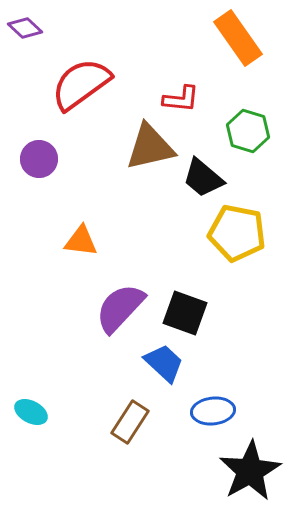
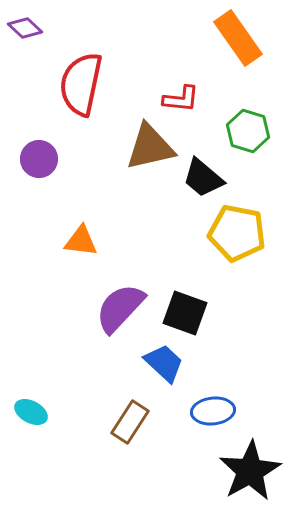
red semicircle: rotated 42 degrees counterclockwise
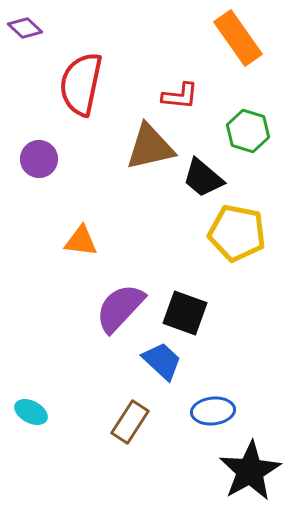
red L-shape: moved 1 px left, 3 px up
blue trapezoid: moved 2 px left, 2 px up
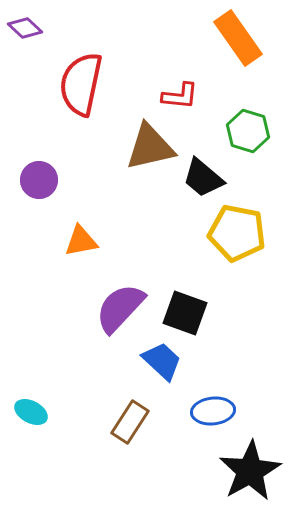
purple circle: moved 21 px down
orange triangle: rotated 18 degrees counterclockwise
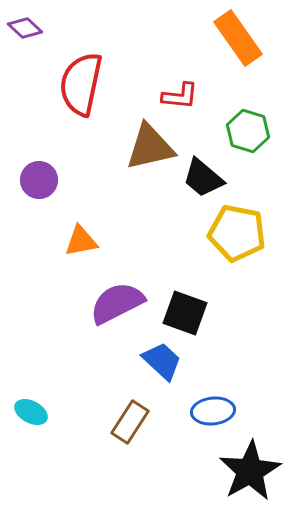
purple semicircle: moved 3 px left, 5 px up; rotated 20 degrees clockwise
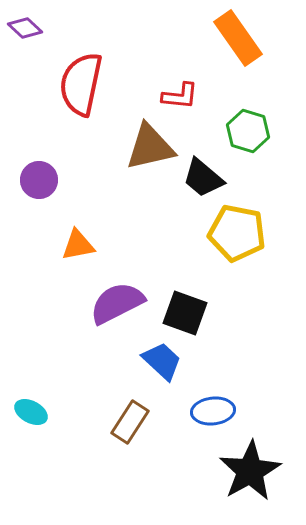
orange triangle: moved 3 px left, 4 px down
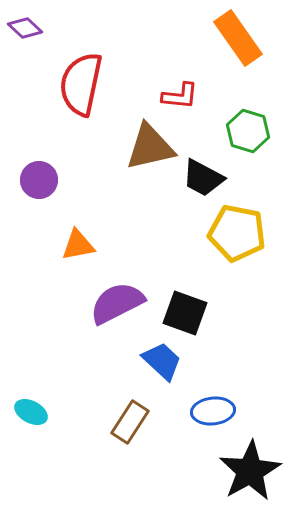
black trapezoid: rotated 12 degrees counterclockwise
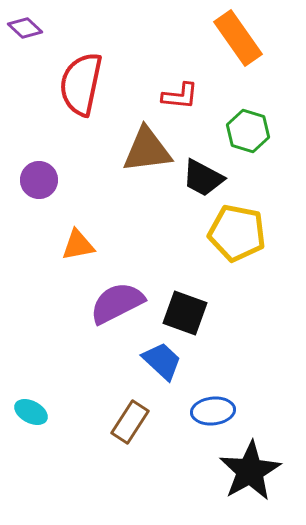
brown triangle: moved 3 px left, 3 px down; rotated 6 degrees clockwise
